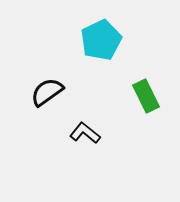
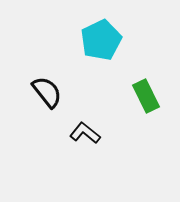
black semicircle: rotated 88 degrees clockwise
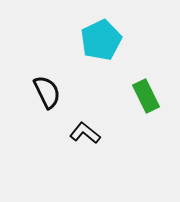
black semicircle: rotated 12 degrees clockwise
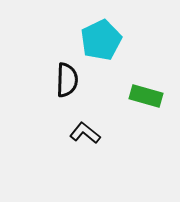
black semicircle: moved 20 px right, 12 px up; rotated 28 degrees clockwise
green rectangle: rotated 48 degrees counterclockwise
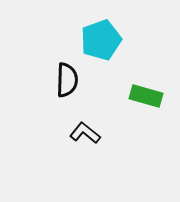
cyan pentagon: rotated 6 degrees clockwise
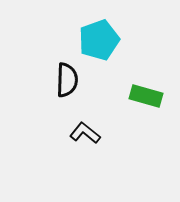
cyan pentagon: moved 2 px left
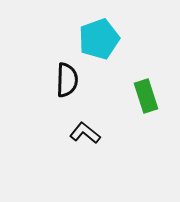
cyan pentagon: moved 1 px up
green rectangle: rotated 56 degrees clockwise
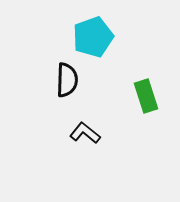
cyan pentagon: moved 6 px left, 2 px up
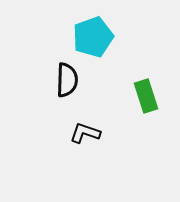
black L-shape: rotated 20 degrees counterclockwise
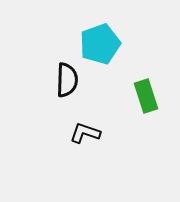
cyan pentagon: moved 7 px right, 7 px down
